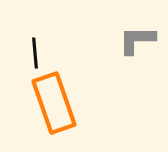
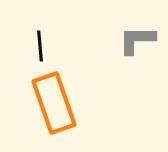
black line: moved 5 px right, 7 px up
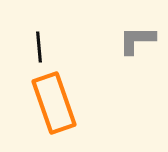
black line: moved 1 px left, 1 px down
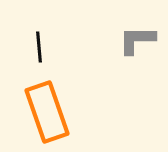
orange rectangle: moved 7 px left, 9 px down
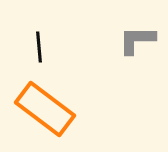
orange rectangle: moved 2 px left, 3 px up; rotated 34 degrees counterclockwise
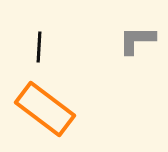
black line: rotated 8 degrees clockwise
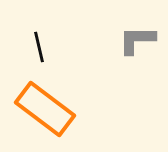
black line: rotated 16 degrees counterclockwise
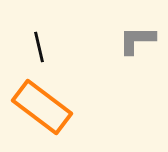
orange rectangle: moved 3 px left, 2 px up
